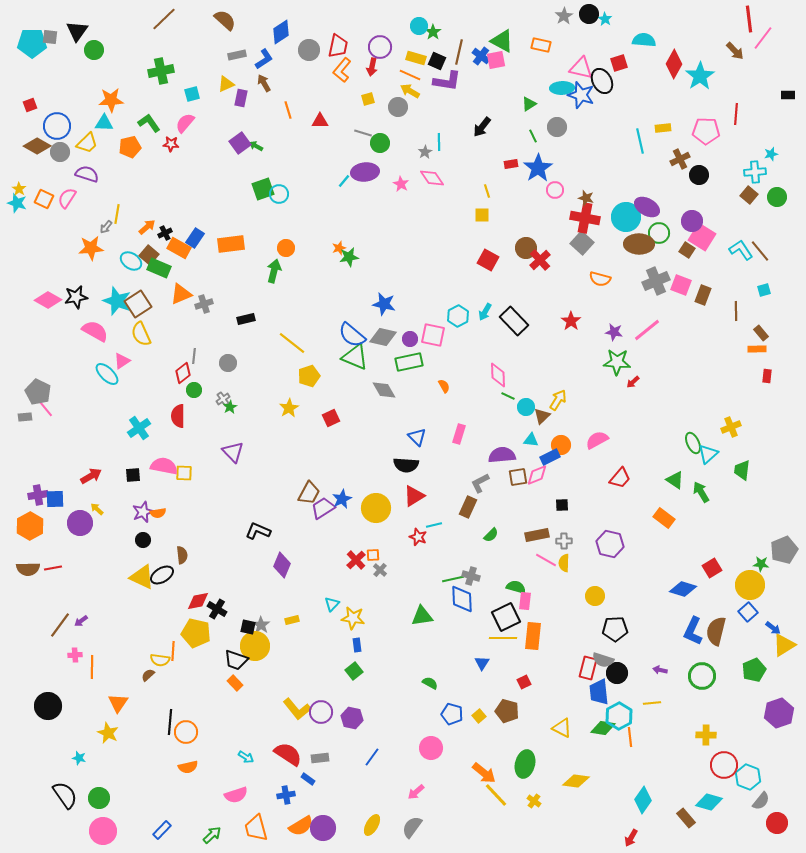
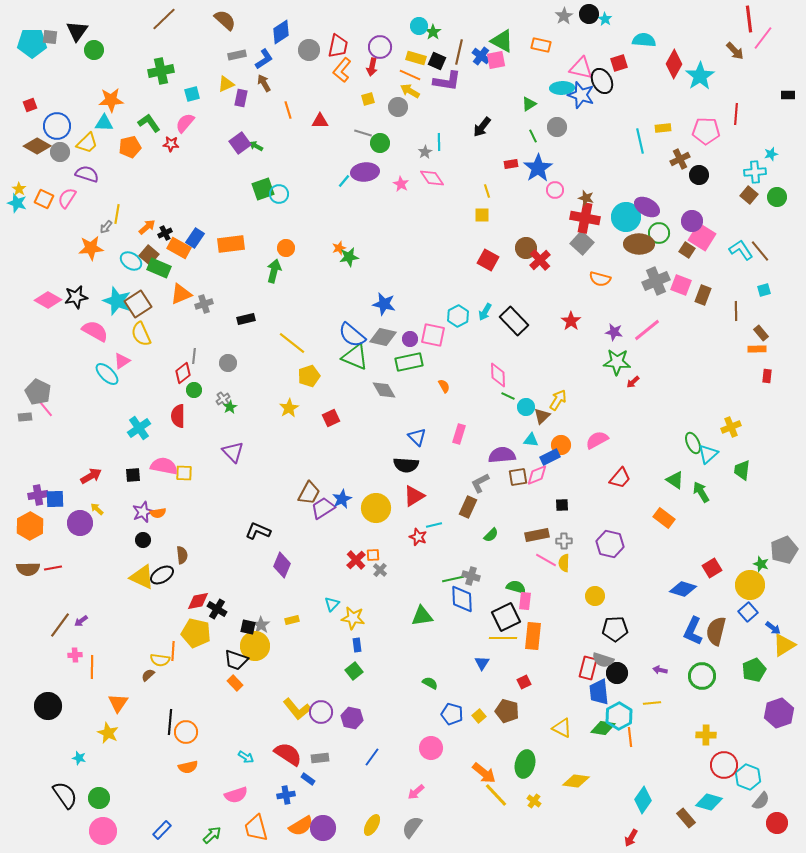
green star at (761, 564): rotated 14 degrees clockwise
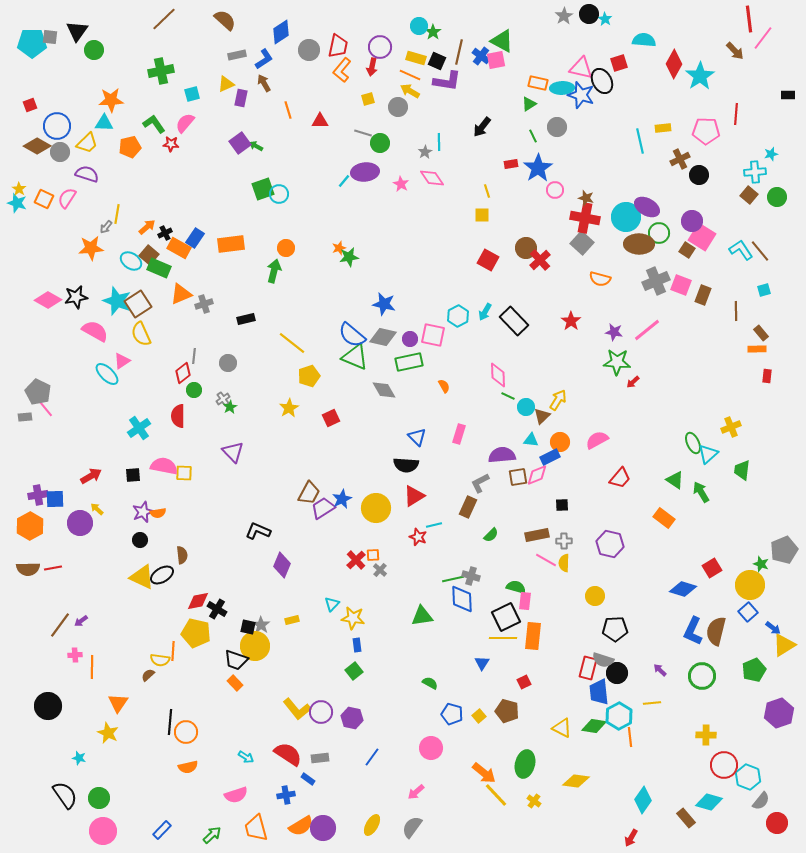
orange rectangle at (541, 45): moved 3 px left, 38 px down
green L-shape at (149, 123): moved 5 px right, 1 px down
orange circle at (561, 445): moved 1 px left, 3 px up
black circle at (143, 540): moved 3 px left
purple arrow at (660, 670): rotated 32 degrees clockwise
green diamond at (603, 728): moved 9 px left, 2 px up
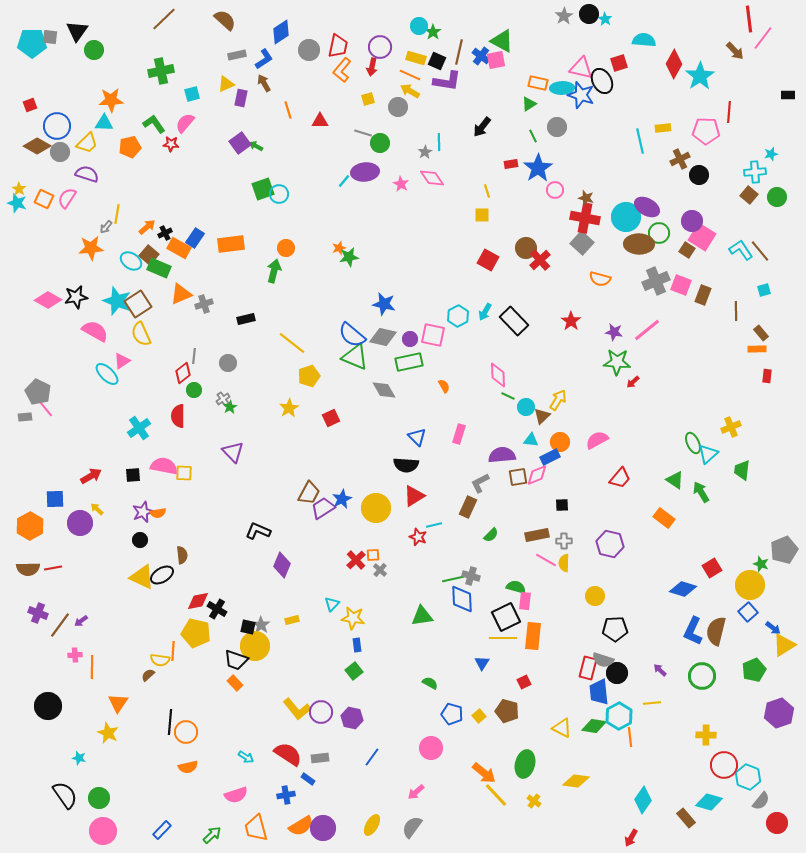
red line at (736, 114): moved 7 px left, 2 px up
purple cross at (38, 495): moved 118 px down; rotated 30 degrees clockwise
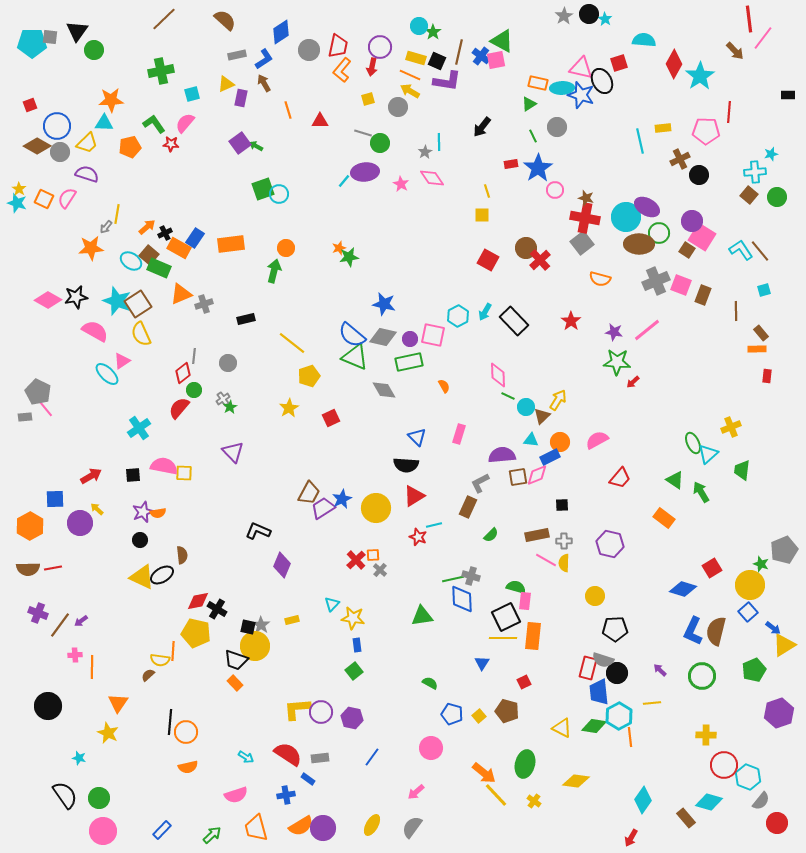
gray square at (582, 243): rotated 10 degrees clockwise
red semicircle at (178, 416): moved 1 px right, 8 px up; rotated 40 degrees clockwise
yellow L-shape at (297, 709): rotated 124 degrees clockwise
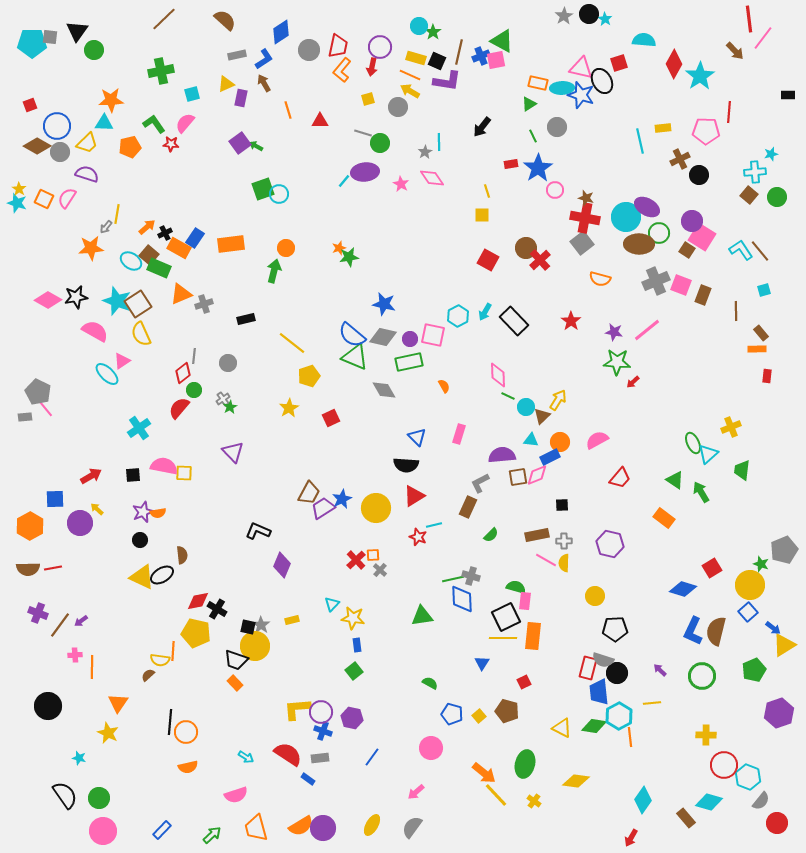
blue cross at (481, 56): rotated 30 degrees clockwise
blue cross at (286, 795): moved 37 px right, 64 px up; rotated 30 degrees clockwise
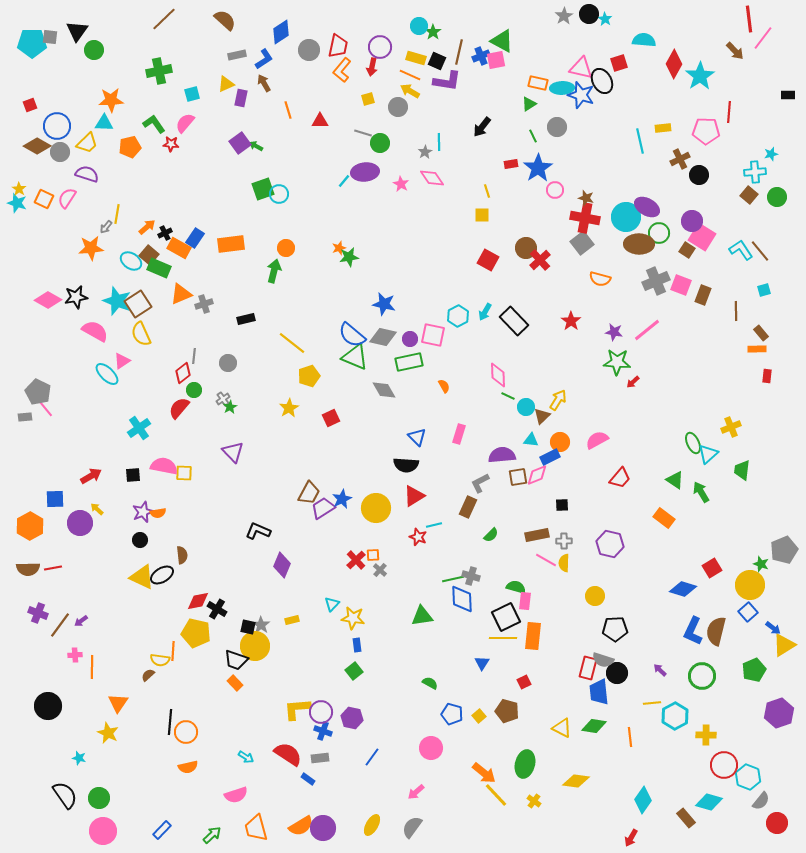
green cross at (161, 71): moved 2 px left
cyan hexagon at (619, 716): moved 56 px right
